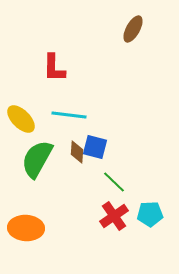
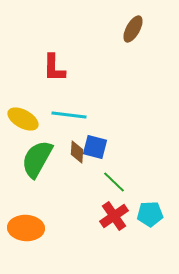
yellow ellipse: moved 2 px right; rotated 16 degrees counterclockwise
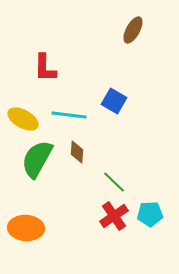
brown ellipse: moved 1 px down
red L-shape: moved 9 px left
blue square: moved 19 px right, 46 px up; rotated 15 degrees clockwise
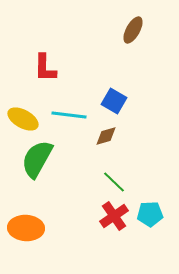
brown diamond: moved 29 px right, 16 px up; rotated 70 degrees clockwise
